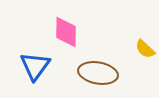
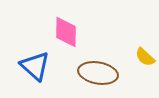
yellow semicircle: moved 8 px down
blue triangle: rotated 24 degrees counterclockwise
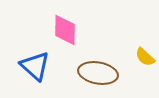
pink diamond: moved 1 px left, 2 px up
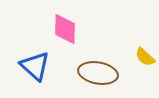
pink diamond: moved 1 px up
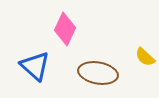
pink diamond: rotated 24 degrees clockwise
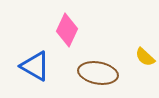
pink diamond: moved 2 px right, 1 px down
blue triangle: rotated 12 degrees counterclockwise
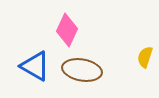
yellow semicircle: rotated 65 degrees clockwise
brown ellipse: moved 16 px left, 3 px up
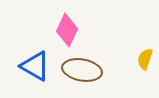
yellow semicircle: moved 2 px down
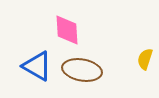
pink diamond: rotated 28 degrees counterclockwise
blue triangle: moved 2 px right
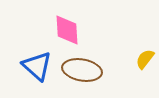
yellow semicircle: rotated 20 degrees clockwise
blue triangle: rotated 12 degrees clockwise
